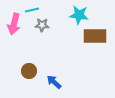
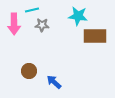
cyan star: moved 1 px left, 1 px down
pink arrow: rotated 15 degrees counterclockwise
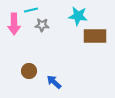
cyan line: moved 1 px left
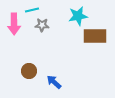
cyan line: moved 1 px right
cyan star: rotated 18 degrees counterclockwise
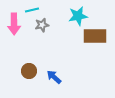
gray star: rotated 16 degrees counterclockwise
blue arrow: moved 5 px up
